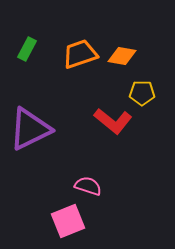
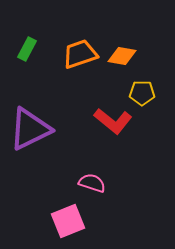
pink semicircle: moved 4 px right, 3 px up
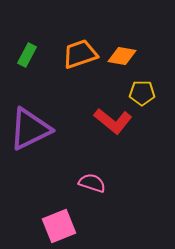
green rectangle: moved 6 px down
pink square: moved 9 px left, 5 px down
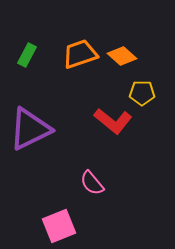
orange diamond: rotated 32 degrees clockwise
pink semicircle: rotated 148 degrees counterclockwise
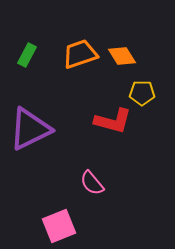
orange diamond: rotated 16 degrees clockwise
red L-shape: rotated 24 degrees counterclockwise
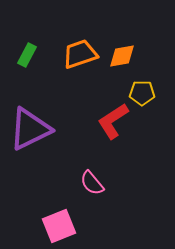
orange diamond: rotated 68 degrees counterclockwise
red L-shape: rotated 132 degrees clockwise
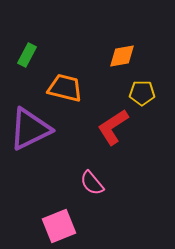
orange trapezoid: moved 15 px left, 34 px down; rotated 33 degrees clockwise
red L-shape: moved 6 px down
